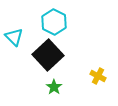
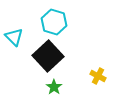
cyan hexagon: rotated 10 degrees counterclockwise
black square: moved 1 px down
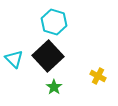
cyan triangle: moved 22 px down
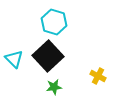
green star: rotated 28 degrees clockwise
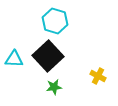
cyan hexagon: moved 1 px right, 1 px up
cyan triangle: rotated 42 degrees counterclockwise
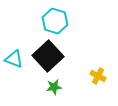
cyan triangle: rotated 18 degrees clockwise
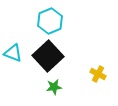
cyan hexagon: moved 5 px left; rotated 20 degrees clockwise
cyan triangle: moved 1 px left, 6 px up
yellow cross: moved 2 px up
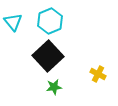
cyan triangle: moved 31 px up; rotated 30 degrees clockwise
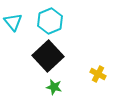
green star: rotated 21 degrees clockwise
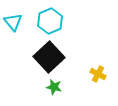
black square: moved 1 px right, 1 px down
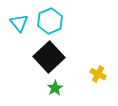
cyan triangle: moved 6 px right, 1 px down
green star: moved 1 px right, 1 px down; rotated 28 degrees clockwise
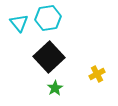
cyan hexagon: moved 2 px left, 3 px up; rotated 15 degrees clockwise
yellow cross: moved 1 px left; rotated 35 degrees clockwise
